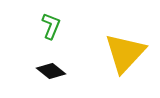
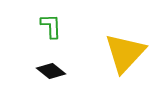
green L-shape: rotated 24 degrees counterclockwise
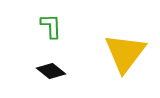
yellow triangle: rotated 6 degrees counterclockwise
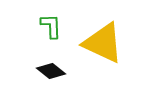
yellow triangle: moved 22 px left, 10 px up; rotated 42 degrees counterclockwise
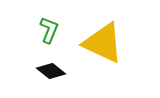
green L-shape: moved 2 px left, 4 px down; rotated 24 degrees clockwise
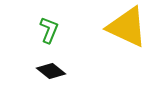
yellow triangle: moved 24 px right, 16 px up
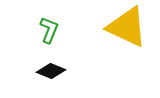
black diamond: rotated 16 degrees counterclockwise
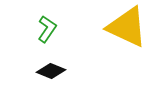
green L-shape: moved 2 px left, 1 px up; rotated 12 degrees clockwise
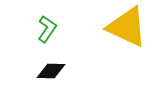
black diamond: rotated 20 degrees counterclockwise
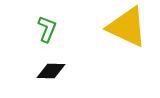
green L-shape: rotated 12 degrees counterclockwise
